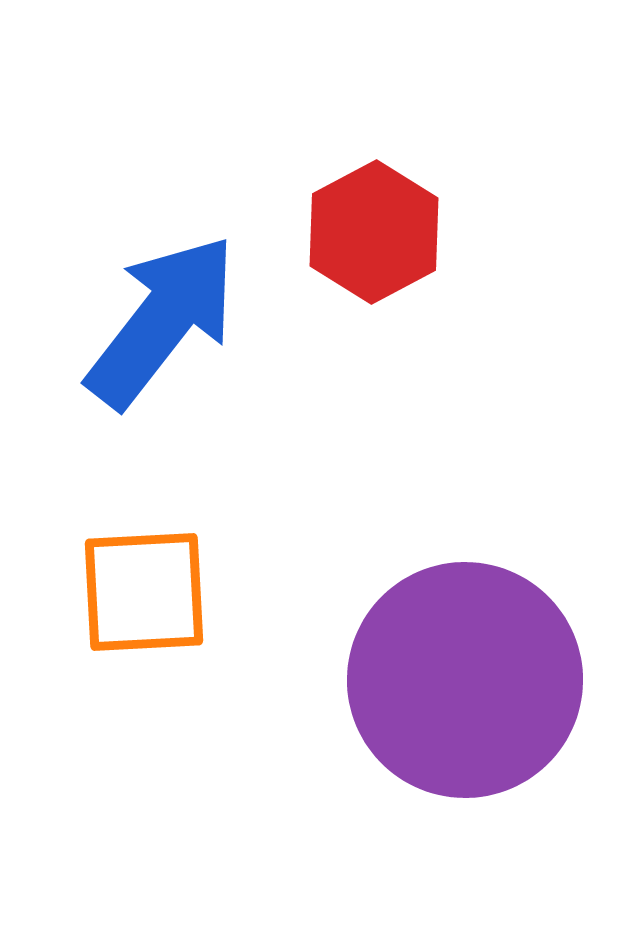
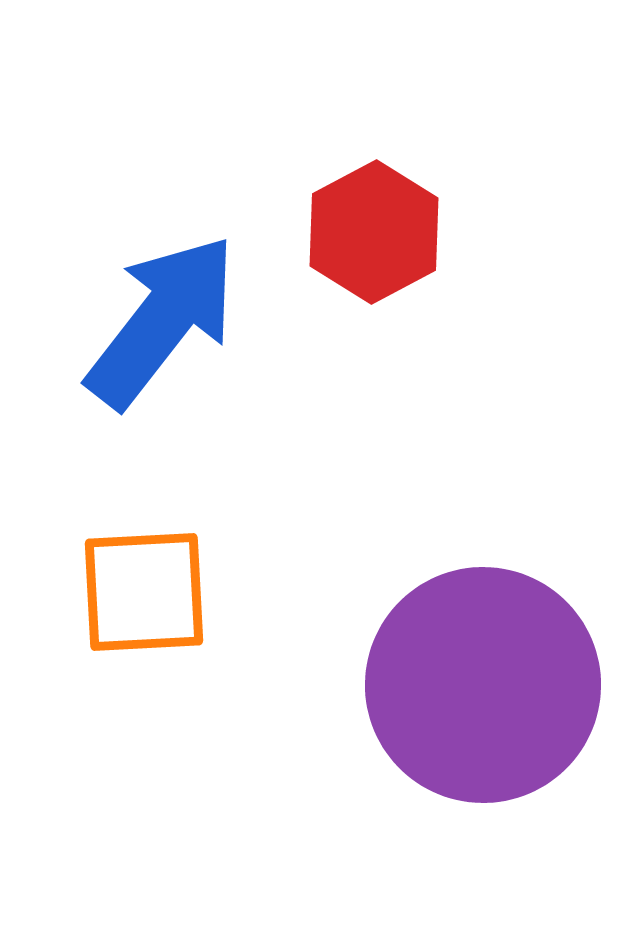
purple circle: moved 18 px right, 5 px down
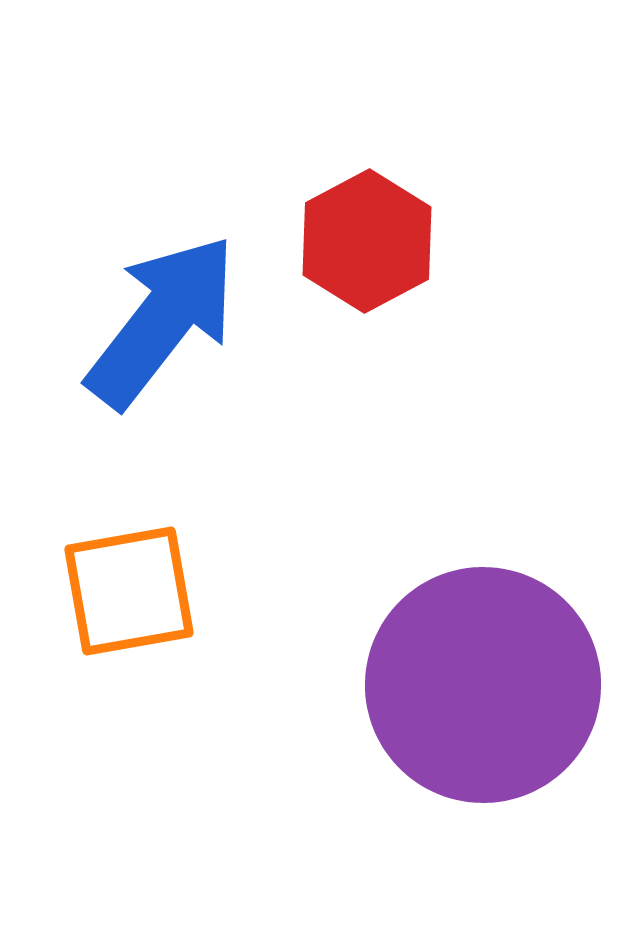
red hexagon: moved 7 px left, 9 px down
orange square: moved 15 px left, 1 px up; rotated 7 degrees counterclockwise
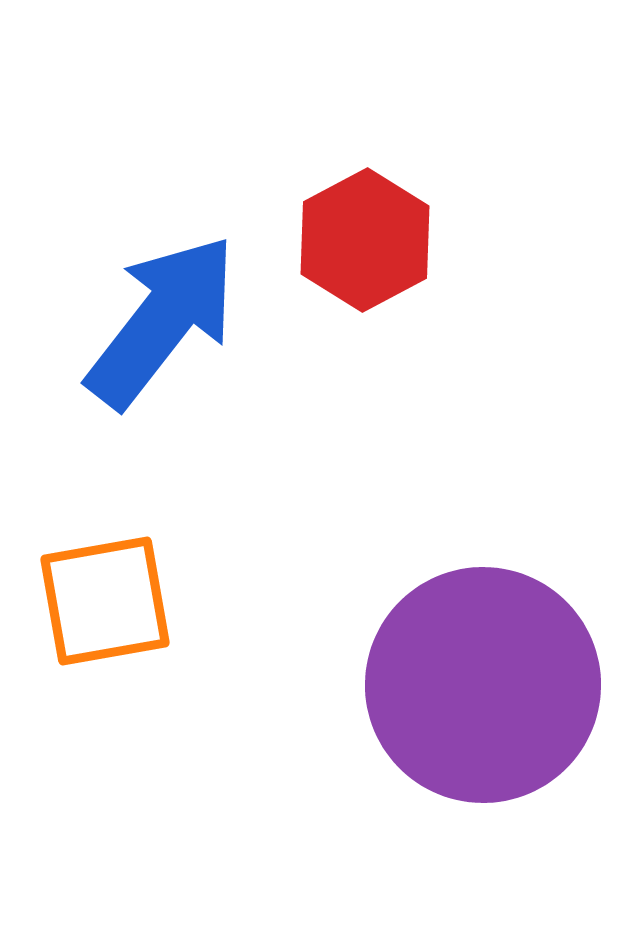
red hexagon: moved 2 px left, 1 px up
orange square: moved 24 px left, 10 px down
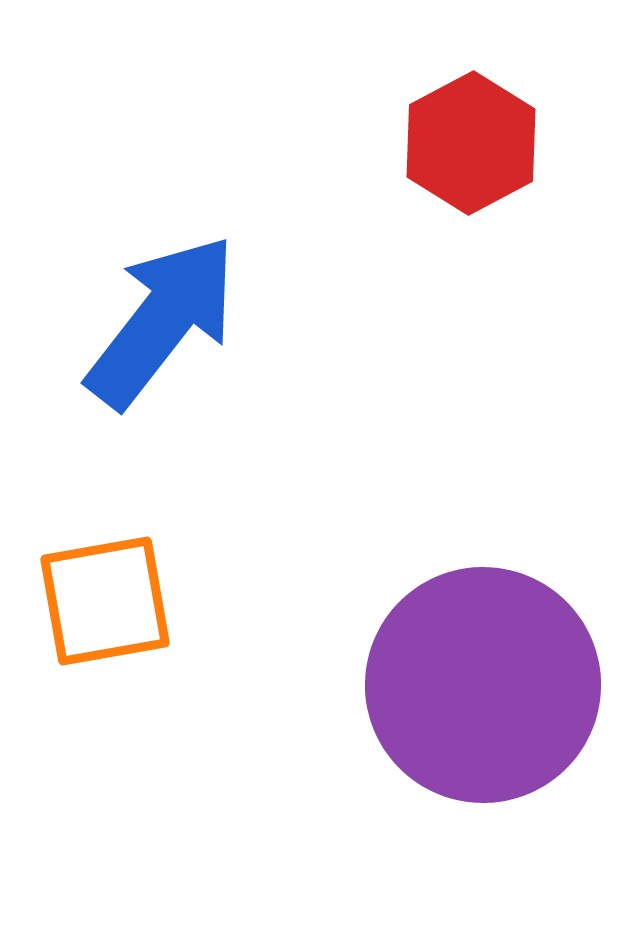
red hexagon: moved 106 px right, 97 px up
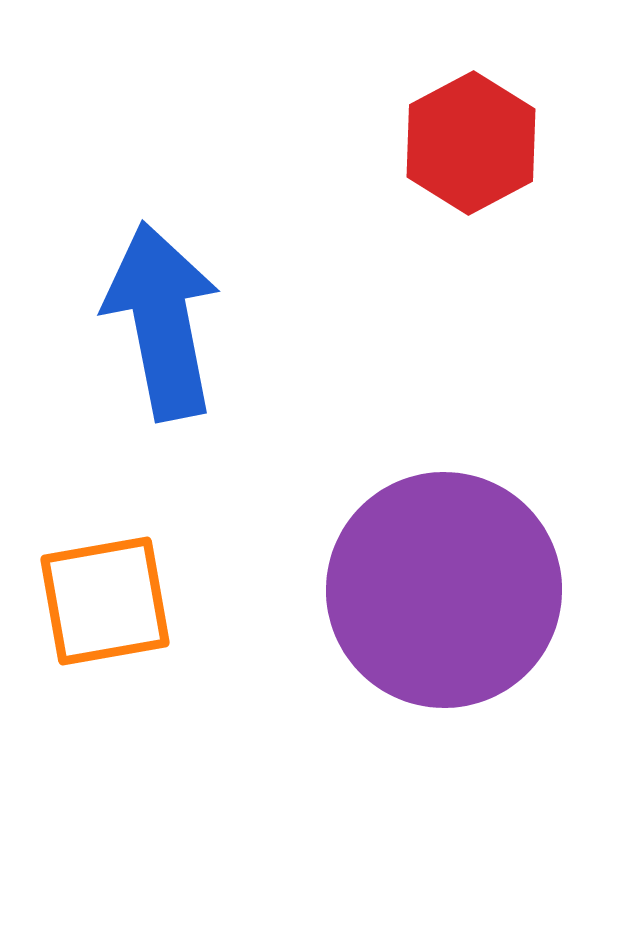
blue arrow: rotated 49 degrees counterclockwise
purple circle: moved 39 px left, 95 px up
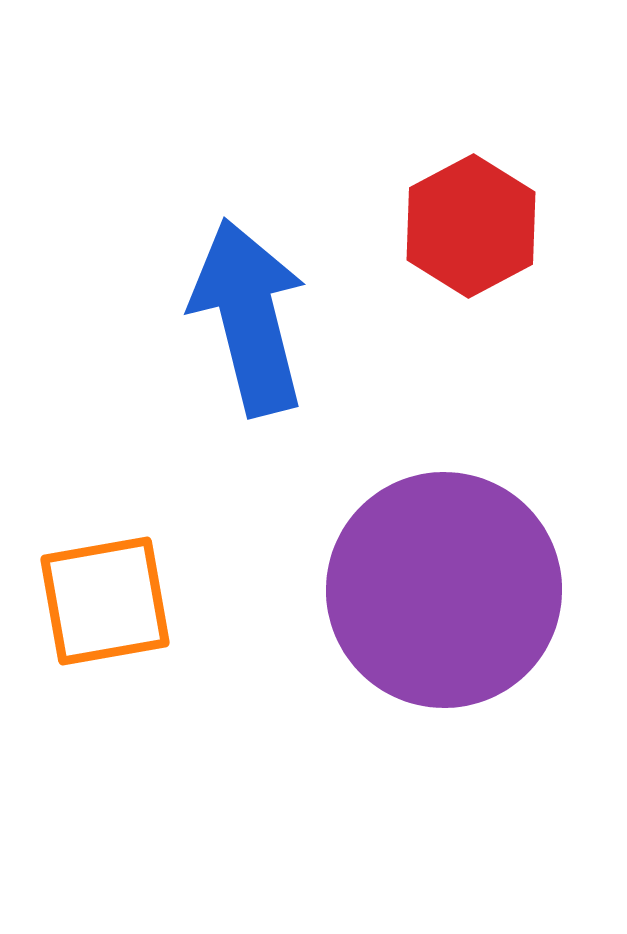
red hexagon: moved 83 px down
blue arrow: moved 87 px right, 4 px up; rotated 3 degrees counterclockwise
